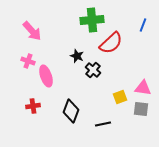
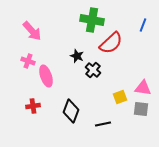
green cross: rotated 15 degrees clockwise
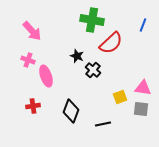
pink cross: moved 1 px up
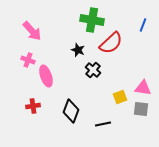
black star: moved 1 px right, 6 px up
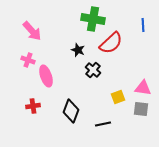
green cross: moved 1 px right, 1 px up
blue line: rotated 24 degrees counterclockwise
yellow square: moved 2 px left
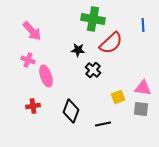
black star: rotated 16 degrees counterclockwise
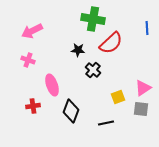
blue line: moved 4 px right, 3 px down
pink arrow: rotated 105 degrees clockwise
pink ellipse: moved 6 px right, 9 px down
pink triangle: rotated 42 degrees counterclockwise
black line: moved 3 px right, 1 px up
